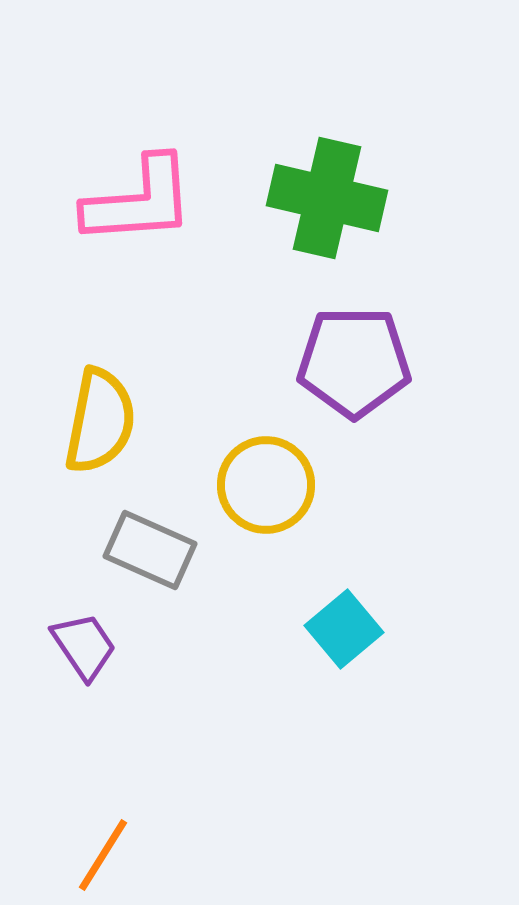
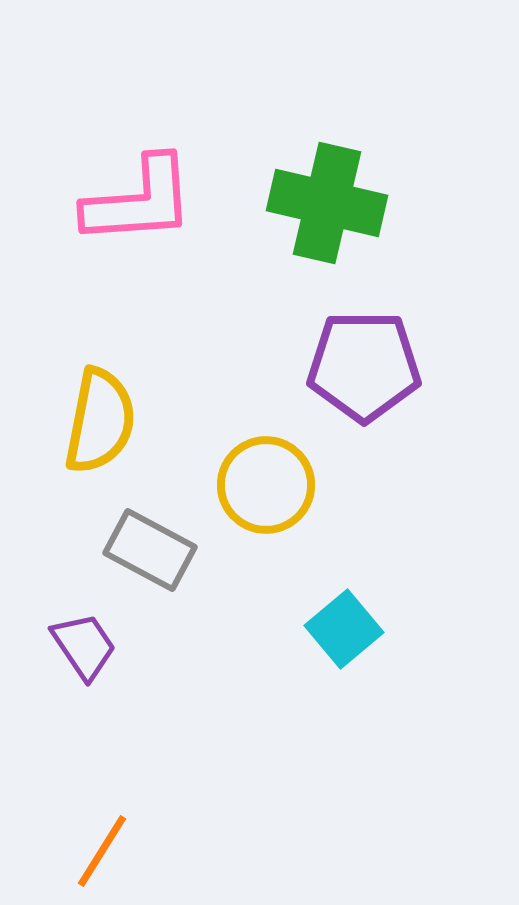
green cross: moved 5 px down
purple pentagon: moved 10 px right, 4 px down
gray rectangle: rotated 4 degrees clockwise
orange line: moved 1 px left, 4 px up
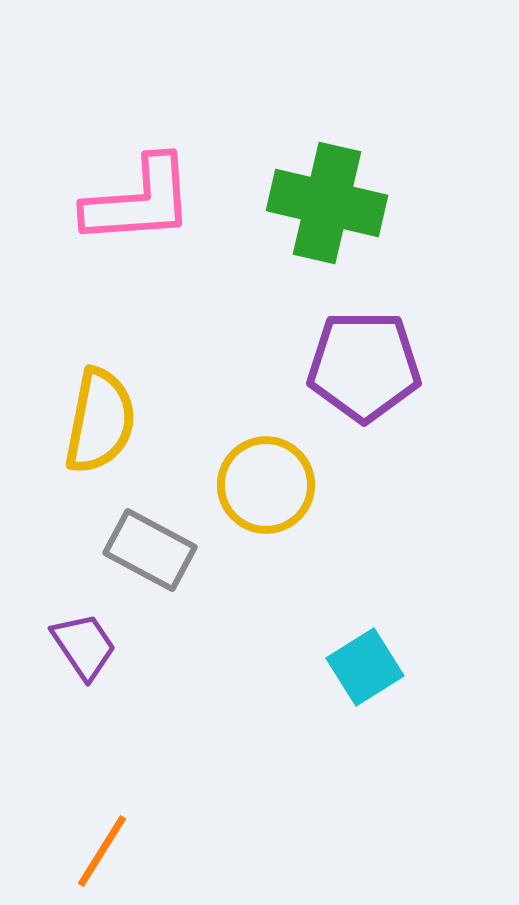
cyan square: moved 21 px right, 38 px down; rotated 8 degrees clockwise
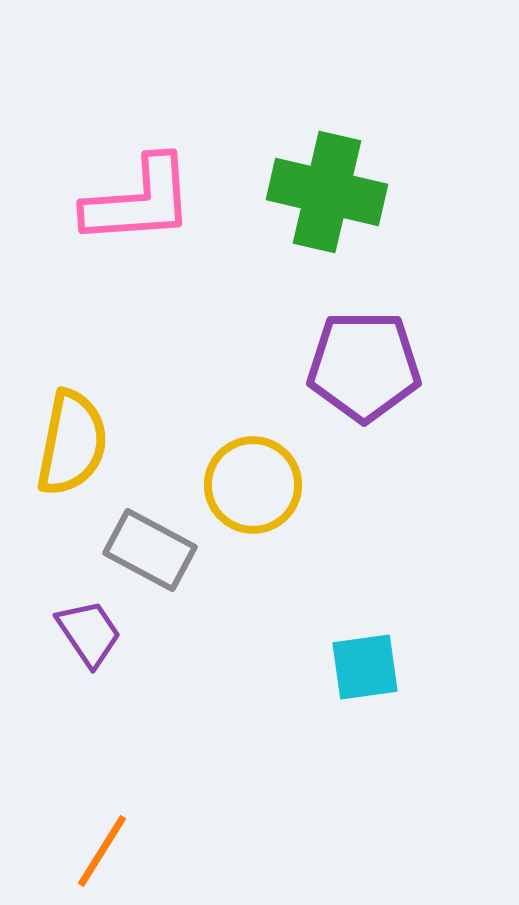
green cross: moved 11 px up
yellow semicircle: moved 28 px left, 22 px down
yellow circle: moved 13 px left
purple trapezoid: moved 5 px right, 13 px up
cyan square: rotated 24 degrees clockwise
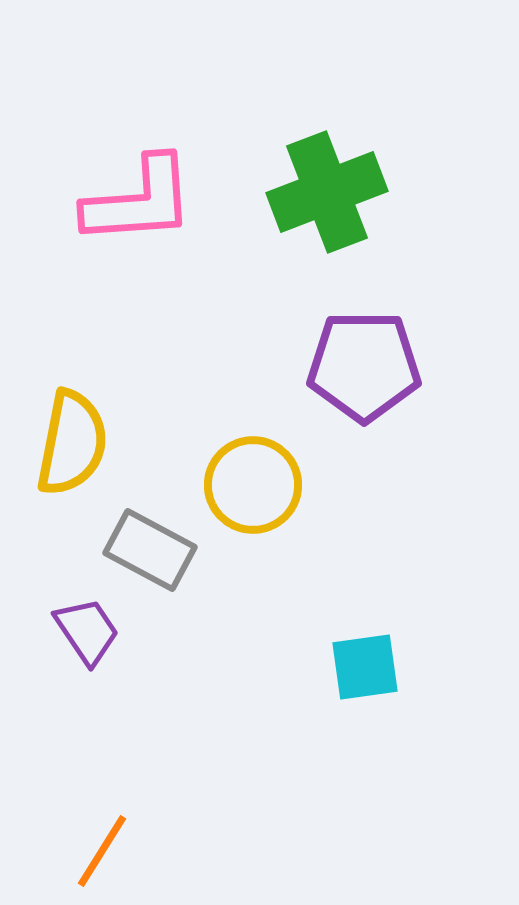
green cross: rotated 34 degrees counterclockwise
purple trapezoid: moved 2 px left, 2 px up
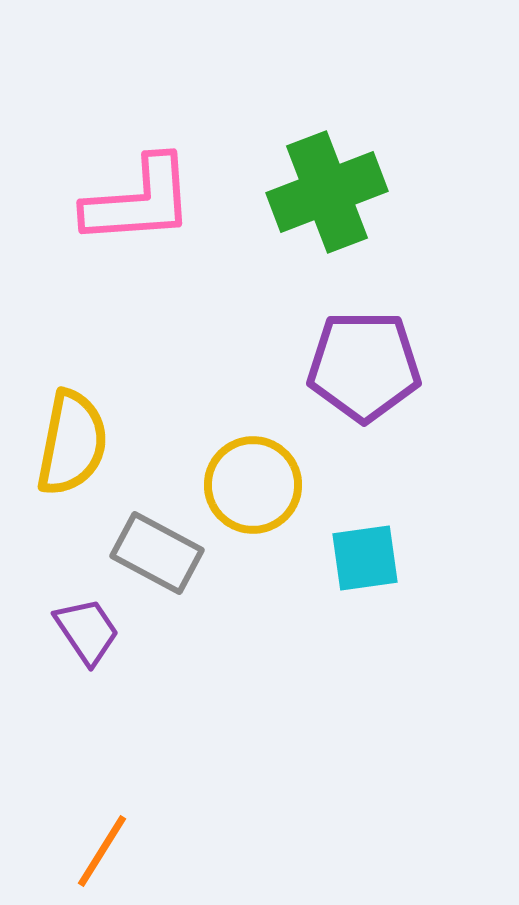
gray rectangle: moved 7 px right, 3 px down
cyan square: moved 109 px up
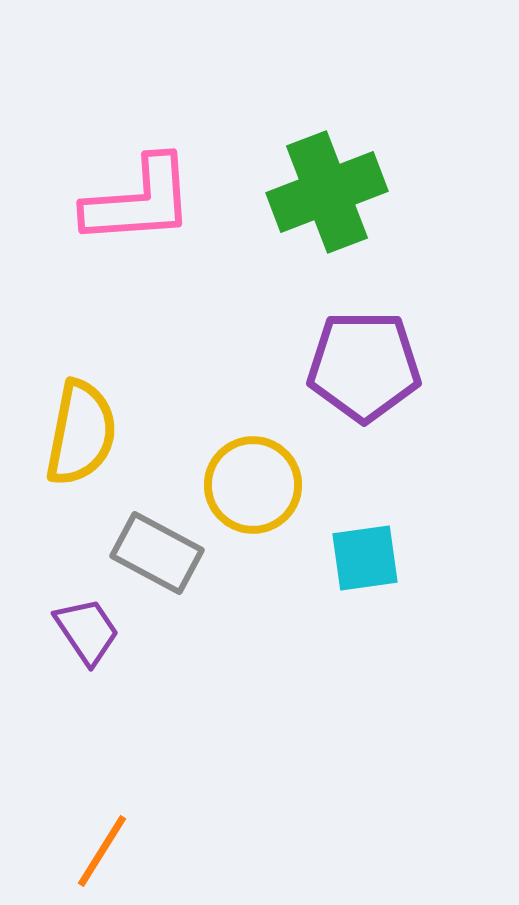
yellow semicircle: moved 9 px right, 10 px up
